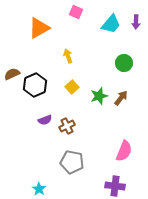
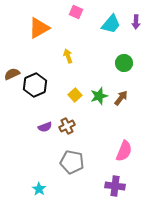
yellow square: moved 3 px right, 8 px down
purple semicircle: moved 7 px down
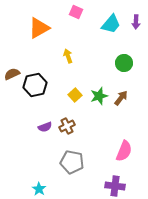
black hexagon: rotated 10 degrees clockwise
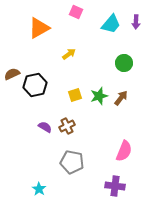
yellow arrow: moved 1 px right, 2 px up; rotated 72 degrees clockwise
yellow square: rotated 24 degrees clockwise
purple semicircle: rotated 128 degrees counterclockwise
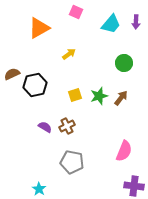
purple cross: moved 19 px right
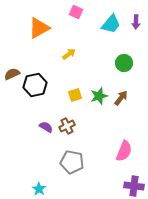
purple semicircle: moved 1 px right
